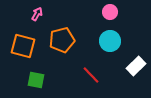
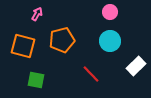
red line: moved 1 px up
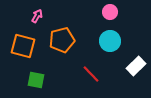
pink arrow: moved 2 px down
